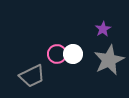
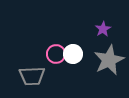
pink circle: moved 1 px left
gray trapezoid: rotated 24 degrees clockwise
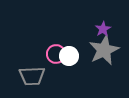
white circle: moved 4 px left, 2 px down
gray star: moved 5 px left, 10 px up
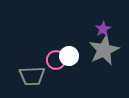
pink circle: moved 6 px down
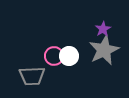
pink circle: moved 2 px left, 4 px up
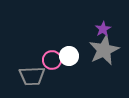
pink circle: moved 2 px left, 4 px down
